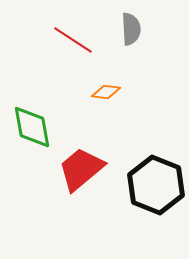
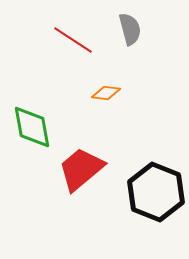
gray semicircle: moved 1 px left; rotated 12 degrees counterclockwise
orange diamond: moved 1 px down
black hexagon: moved 7 px down
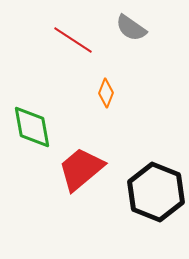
gray semicircle: moved 1 px right, 1 px up; rotated 140 degrees clockwise
orange diamond: rotated 76 degrees counterclockwise
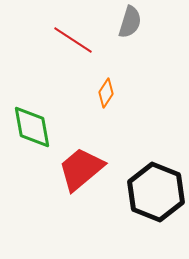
gray semicircle: moved 1 px left, 6 px up; rotated 108 degrees counterclockwise
orange diamond: rotated 12 degrees clockwise
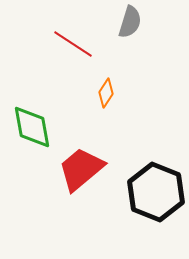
red line: moved 4 px down
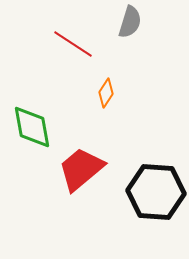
black hexagon: rotated 18 degrees counterclockwise
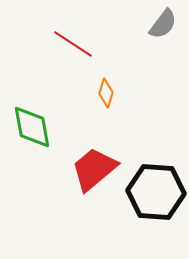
gray semicircle: moved 33 px right, 2 px down; rotated 20 degrees clockwise
orange diamond: rotated 16 degrees counterclockwise
red trapezoid: moved 13 px right
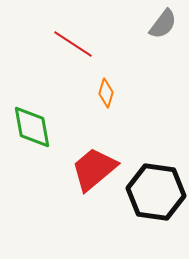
black hexagon: rotated 4 degrees clockwise
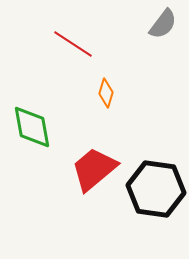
black hexagon: moved 3 px up
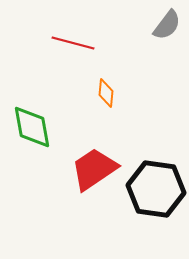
gray semicircle: moved 4 px right, 1 px down
red line: moved 1 px up; rotated 18 degrees counterclockwise
orange diamond: rotated 12 degrees counterclockwise
red trapezoid: rotated 6 degrees clockwise
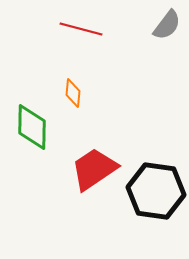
red line: moved 8 px right, 14 px up
orange diamond: moved 33 px left
green diamond: rotated 12 degrees clockwise
black hexagon: moved 2 px down
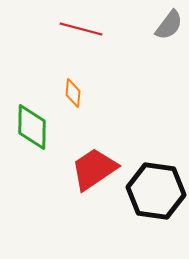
gray semicircle: moved 2 px right
